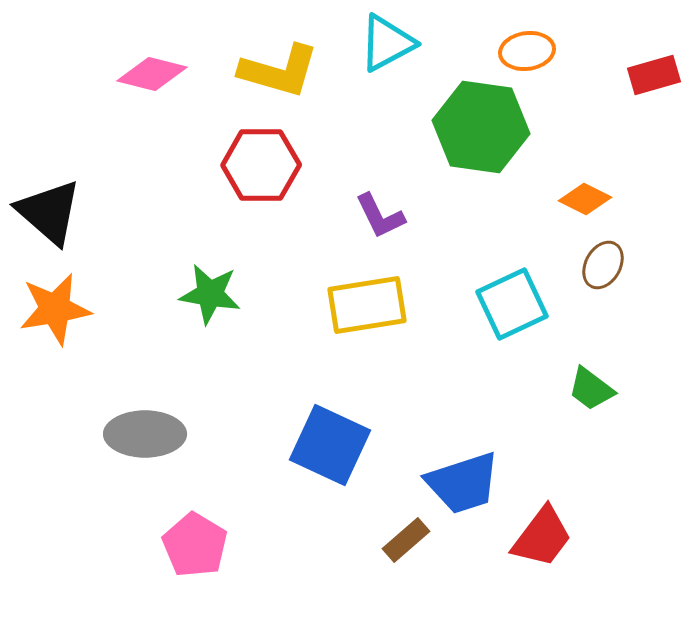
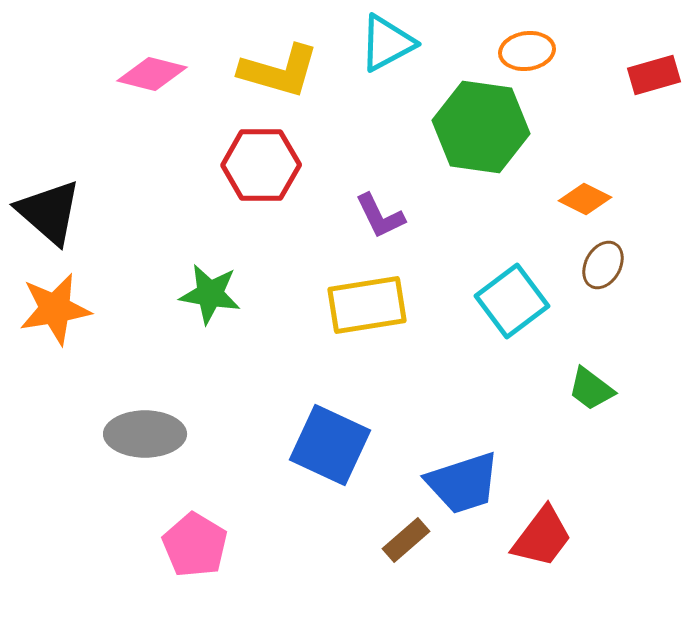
cyan square: moved 3 px up; rotated 12 degrees counterclockwise
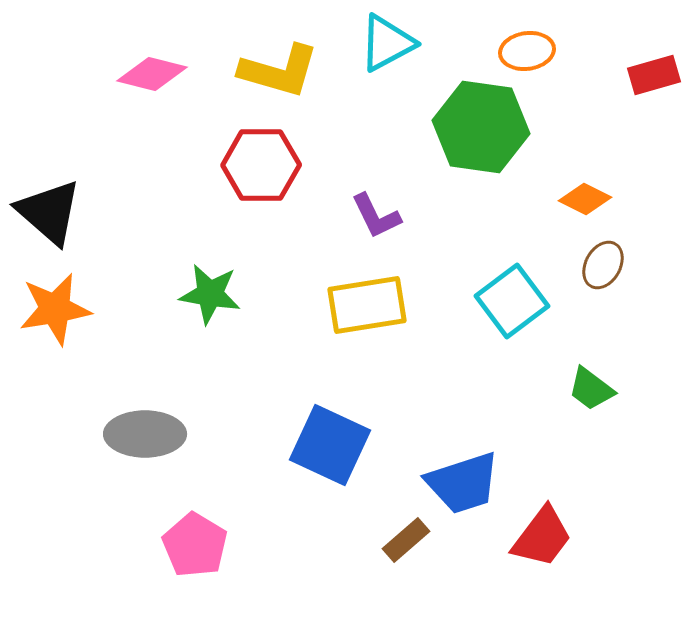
purple L-shape: moved 4 px left
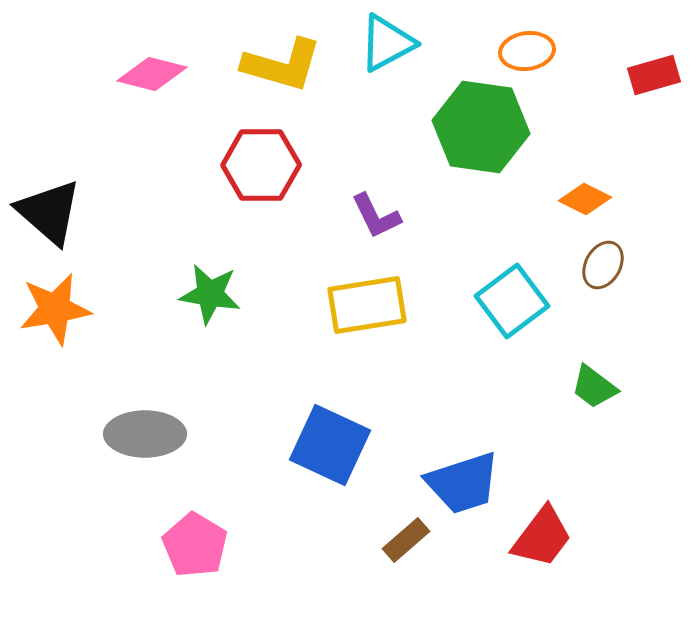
yellow L-shape: moved 3 px right, 6 px up
green trapezoid: moved 3 px right, 2 px up
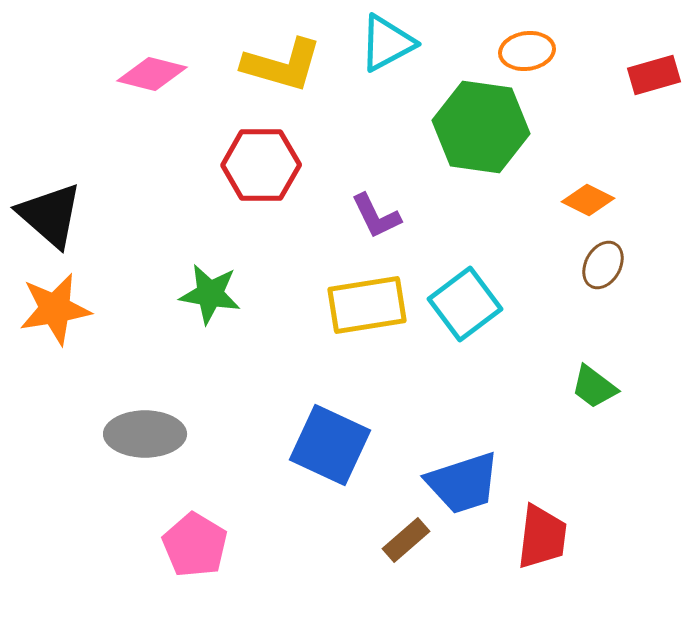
orange diamond: moved 3 px right, 1 px down
black triangle: moved 1 px right, 3 px down
cyan square: moved 47 px left, 3 px down
red trapezoid: rotated 30 degrees counterclockwise
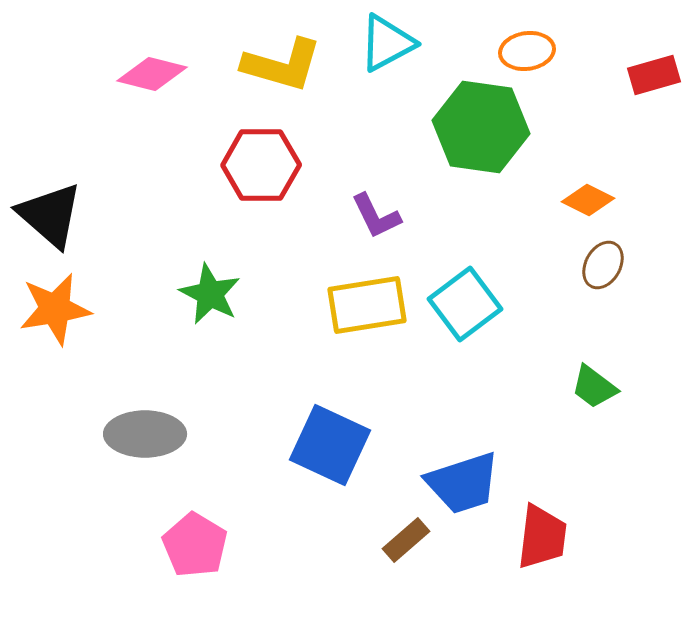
green star: rotated 18 degrees clockwise
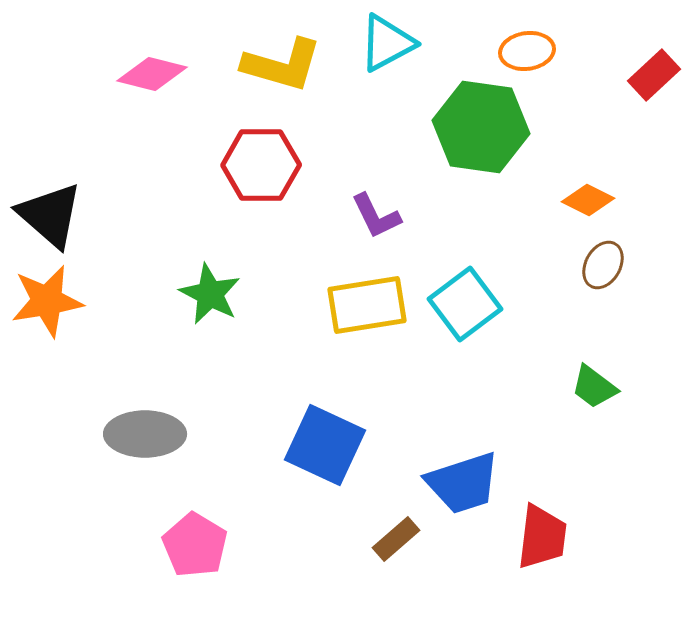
red rectangle: rotated 27 degrees counterclockwise
orange star: moved 8 px left, 8 px up
blue square: moved 5 px left
brown rectangle: moved 10 px left, 1 px up
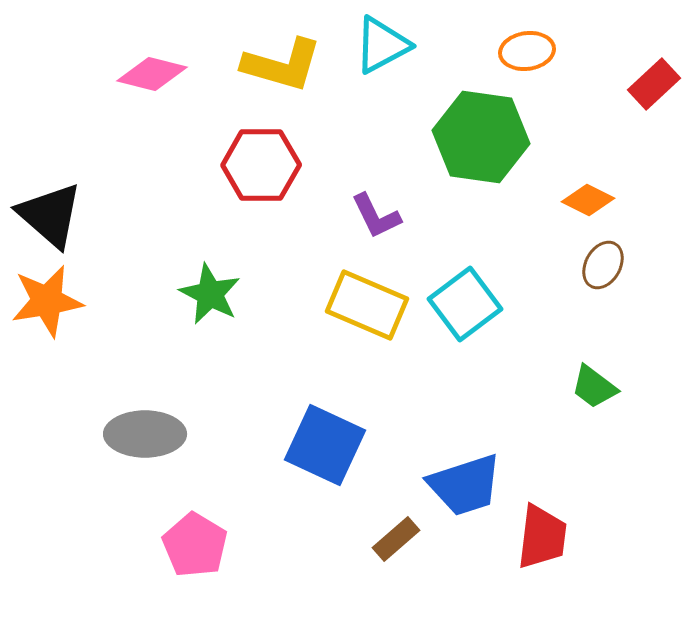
cyan triangle: moved 5 px left, 2 px down
red rectangle: moved 9 px down
green hexagon: moved 10 px down
yellow rectangle: rotated 32 degrees clockwise
blue trapezoid: moved 2 px right, 2 px down
